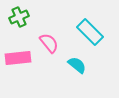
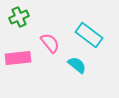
cyan rectangle: moved 1 px left, 3 px down; rotated 8 degrees counterclockwise
pink semicircle: moved 1 px right
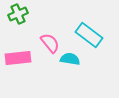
green cross: moved 1 px left, 3 px up
cyan semicircle: moved 7 px left, 6 px up; rotated 30 degrees counterclockwise
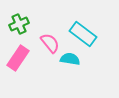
green cross: moved 1 px right, 10 px down
cyan rectangle: moved 6 px left, 1 px up
pink rectangle: rotated 50 degrees counterclockwise
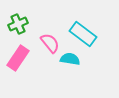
green cross: moved 1 px left
